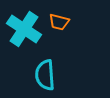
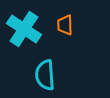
orange trapezoid: moved 6 px right, 3 px down; rotated 75 degrees clockwise
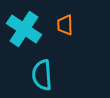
cyan semicircle: moved 3 px left
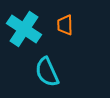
cyan semicircle: moved 5 px right, 3 px up; rotated 20 degrees counterclockwise
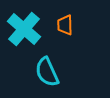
cyan cross: rotated 8 degrees clockwise
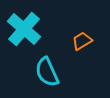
orange trapezoid: moved 17 px right, 16 px down; rotated 60 degrees clockwise
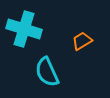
cyan cross: rotated 24 degrees counterclockwise
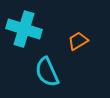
orange trapezoid: moved 4 px left
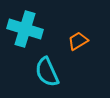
cyan cross: moved 1 px right
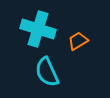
cyan cross: moved 13 px right
